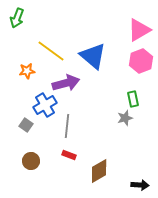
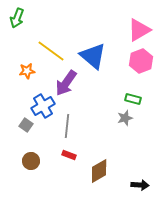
purple arrow: rotated 140 degrees clockwise
green rectangle: rotated 63 degrees counterclockwise
blue cross: moved 2 px left, 1 px down
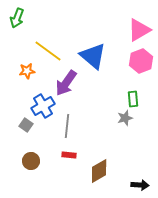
yellow line: moved 3 px left
green rectangle: rotated 70 degrees clockwise
red rectangle: rotated 16 degrees counterclockwise
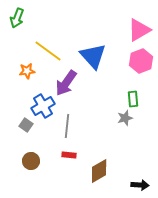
blue triangle: rotated 8 degrees clockwise
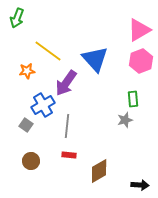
blue triangle: moved 2 px right, 3 px down
blue cross: moved 1 px up
gray star: moved 2 px down
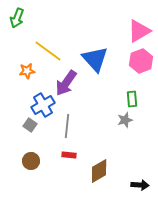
pink triangle: moved 1 px down
green rectangle: moved 1 px left
gray square: moved 4 px right
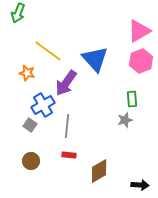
green arrow: moved 1 px right, 5 px up
orange star: moved 2 px down; rotated 21 degrees clockwise
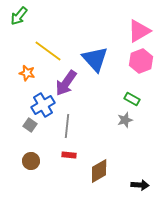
green arrow: moved 1 px right, 3 px down; rotated 18 degrees clockwise
green rectangle: rotated 56 degrees counterclockwise
